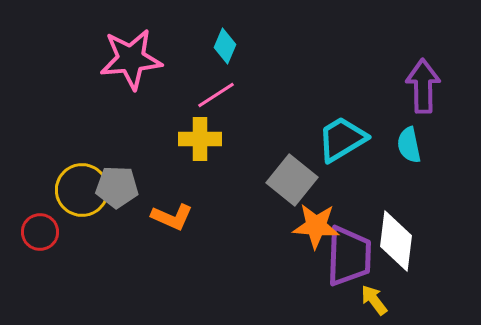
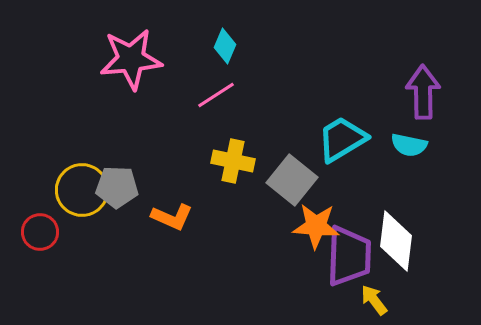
purple arrow: moved 6 px down
yellow cross: moved 33 px right, 22 px down; rotated 12 degrees clockwise
cyan semicircle: rotated 66 degrees counterclockwise
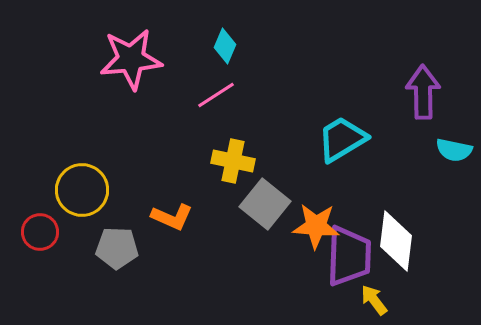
cyan semicircle: moved 45 px right, 5 px down
gray square: moved 27 px left, 24 px down
gray pentagon: moved 61 px down
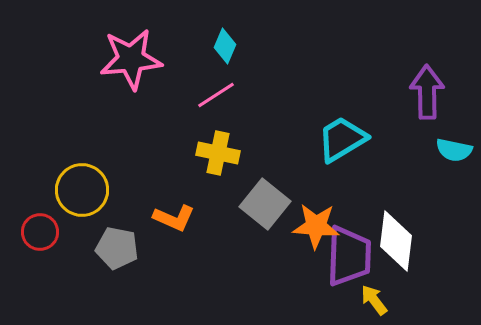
purple arrow: moved 4 px right
yellow cross: moved 15 px left, 8 px up
orange L-shape: moved 2 px right, 1 px down
gray pentagon: rotated 9 degrees clockwise
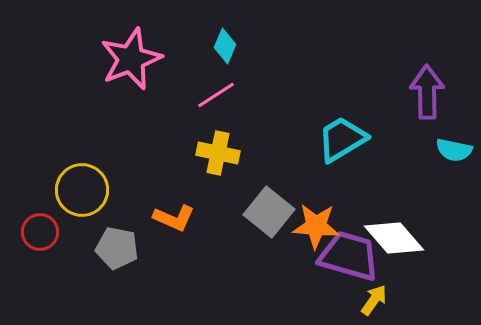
pink star: rotated 16 degrees counterclockwise
gray square: moved 4 px right, 8 px down
white diamond: moved 2 px left, 3 px up; rotated 48 degrees counterclockwise
purple trapezoid: rotated 76 degrees counterclockwise
yellow arrow: rotated 72 degrees clockwise
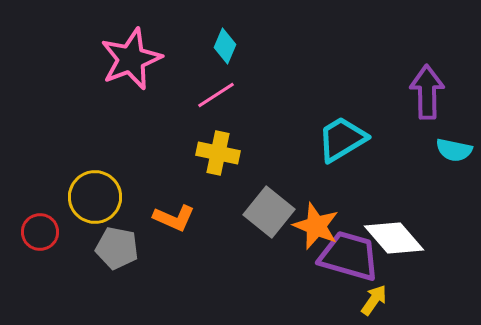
yellow circle: moved 13 px right, 7 px down
orange star: rotated 18 degrees clockwise
